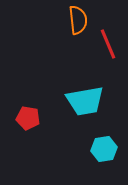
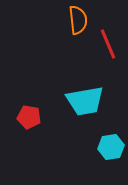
red pentagon: moved 1 px right, 1 px up
cyan hexagon: moved 7 px right, 2 px up
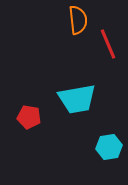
cyan trapezoid: moved 8 px left, 2 px up
cyan hexagon: moved 2 px left
